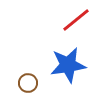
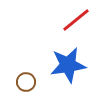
brown circle: moved 2 px left, 1 px up
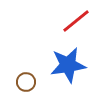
red line: moved 1 px down
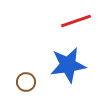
red line: rotated 20 degrees clockwise
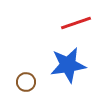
red line: moved 2 px down
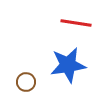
red line: rotated 28 degrees clockwise
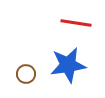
brown circle: moved 8 px up
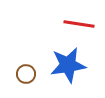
red line: moved 3 px right, 1 px down
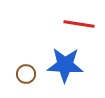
blue star: moved 3 px left; rotated 12 degrees clockwise
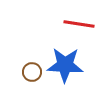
brown circle: moved 6 px right, 2 px up
